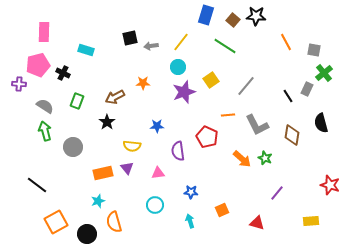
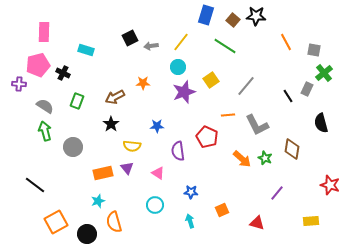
black square at (130, 38): rotated 14 degrees counterclockwise
black star at (107, 122): moved 4 px right, 2 px down
brown diamond at (292, 135): moved 14 px down
pink triangle at (158, 173): rotated 40 degrees clockwise
black line at (37, 185): moved 2 px left
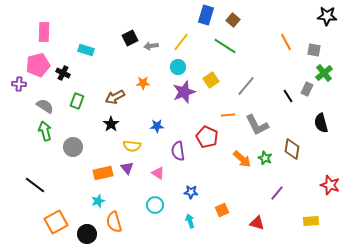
black star at (256, 16): moved 71 px right
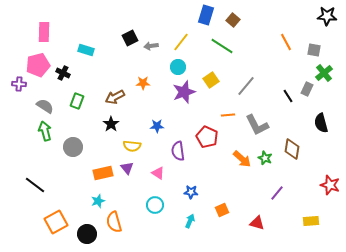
green line at (225, 46): moved 3 px left
cyan arrow at (190, 221): rotated 40 degrees clockwise
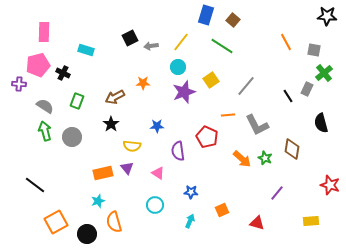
gray circle at (73, 147): moved 1 px left, 10 px up
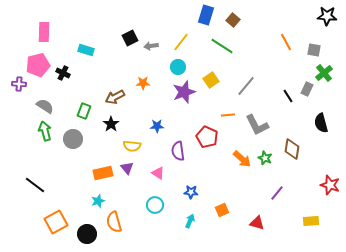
green rectangle at (77, 101): moved 7 px right, 10 px down
gray circle at (72, 137): moved 1 px right, 2 px down
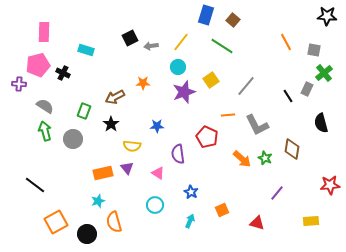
purple semicircle at (178, 151): moved 3 px down
red star at (330, 185): rotated 24 degrees counterclockwise
blue star at (191, 192): rotated 24 degrees clockwise
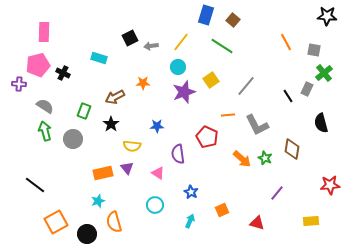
cyan rectangle at (86, 50): moved 13 px right, 8 px down
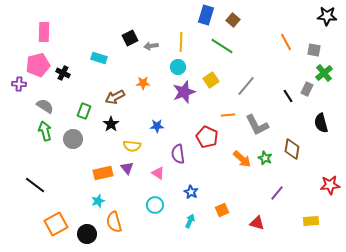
yellow line at (181, 42): rotated 36 degrees counterclockwise
orange square at (56, 222): moved 2 px down
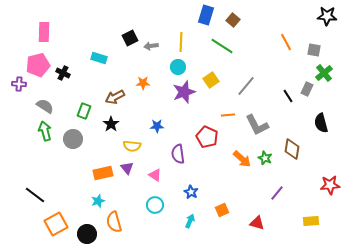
pink triangle at (158, 173): moved 3 px left, 2 px down
black line at (35, 185): moved 10 px down
